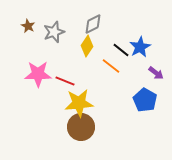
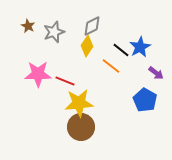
gray diamond: moved 1 px left, 2 px down
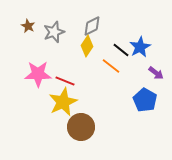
yellow star: moved 16 px left, 1 px up; rotated 20 degrees counterclockwise
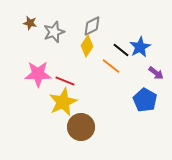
brown star: moved 2 px right, 3 px up; rotated 16 degrees counterclockwise
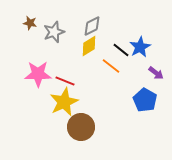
yellow diamond: moved 2 px right; rotated 25 degrees clockwise
yellow star: moved 1 px right
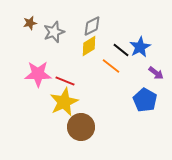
brown star: rotated 24 degrees counterclockwise
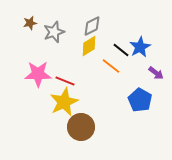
blue pentagon: moved 5 px left
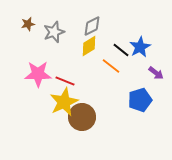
brown star: moved 2 px left, 1 px down
blue pentagon: rotated 25 degrees clockwise
brown circle: moved 1 px right, 10 px up
